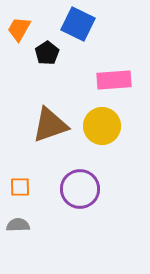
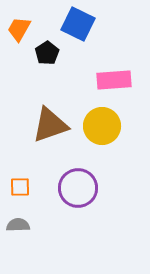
purple circle: moved 2 px left, 1 px up
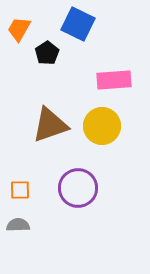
orange square: moved 3 px down
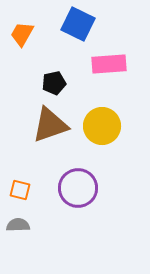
orange trapezoid: moved 3 px right, 5 px down
black pentagon: moved 7 px right, 30 px down; rotated 20 degrees clockwise
pink rectangle: moved 5 px left, 16 px up
orange square: rotated 15 degrees clockwise
